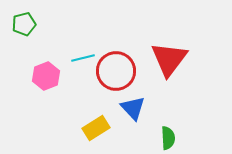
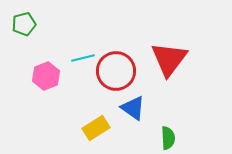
blue triangle: rotated 12 degrees counterclockwise
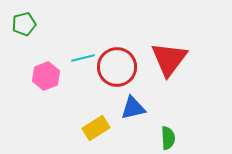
red circle: moved 1 px right, 4 px up
blue triangle: rotated 48 degrees counterclockwise
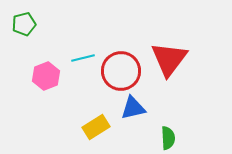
red circle: moved 4 px right, 4 px down
yellow rectangle: moved 1 px up
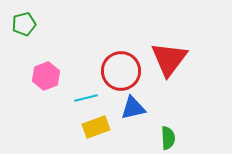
cyan line: moved 3 px right, 40 px down
yellow rectangle: rotated 12 degrees clockwise
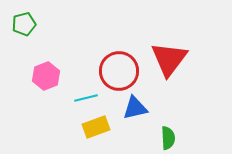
red circle: moved 2 px left
blue triangle: moved 2 px right
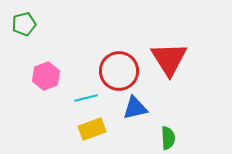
red triangle: rotated 9 degrees counterclockwise
yellow rectangle: moved 4 px left, 2 px down
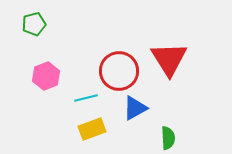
green pentagon: moved 10 px right
blue triangle: rotated 16 degrees counterclockwise
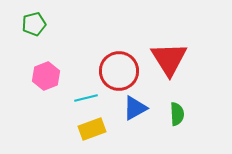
green semicircle: moved 9 px right, 24 px up
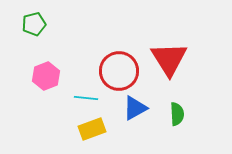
cyan line: rotated 20 degrees clockwise
